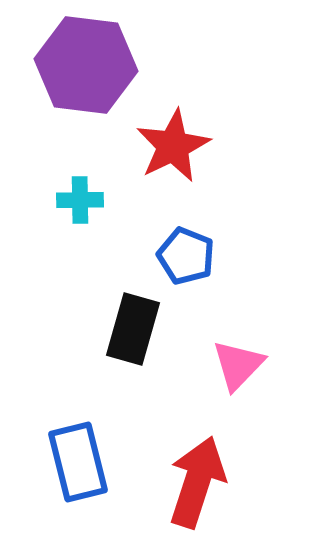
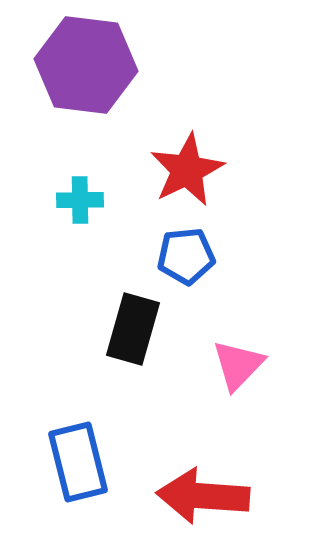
red star: moved 14 px right, 24 px down
blue pentagon: rotated 28 degrees counterclockwise
red arrow: moved 6 px right, 14 px down; rotated 104 degrees counterclockwise
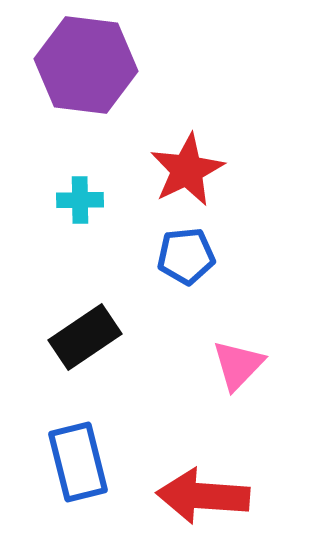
black rectangle: moved 48 px left, 8 px down; rotated 40 degrees clockwise
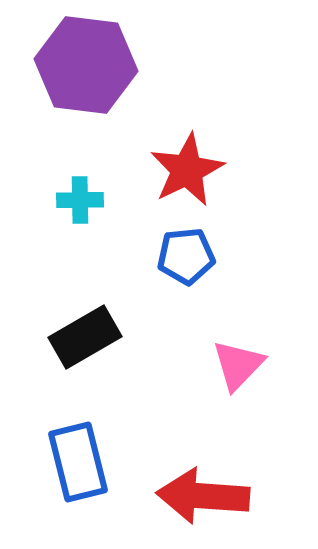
black rectangle: rotated 4 degrees clockwise
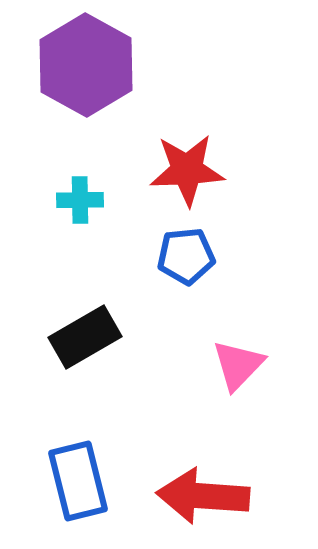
purple hexagon: rotated 22 degrees clockwise
red star: rotated 24 degrees clockwise
blue rectangle: moved 19 px down
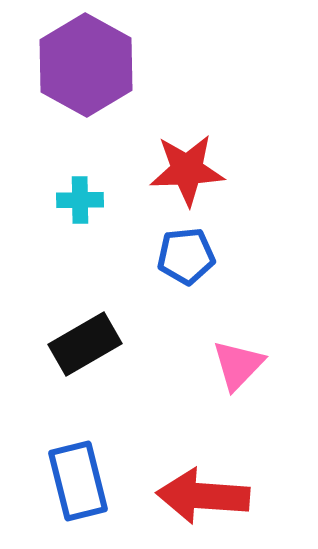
black rectangle: moved 7 px down
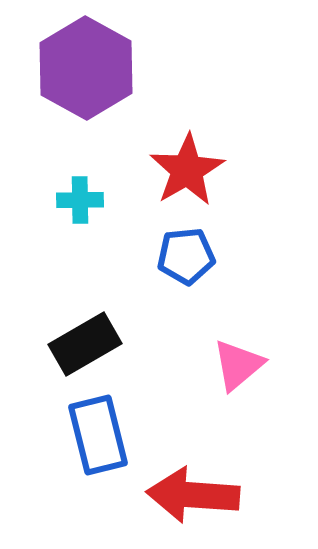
purple hexagon: moved 3 px down
red star: rotated 28 degrees counterclockwise
pink triangle: rotated 6 degrees clockwise
blue rectangle: moved 20 px right, 46 px up
red arrow: moved 10 px left, 1 px up
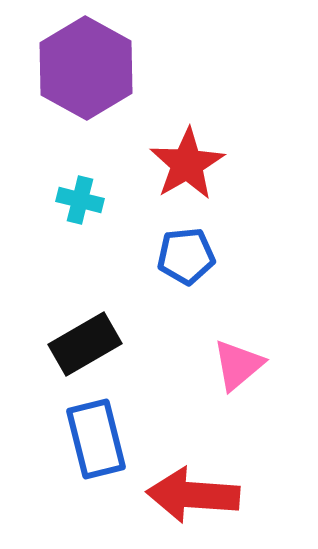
red star: moved 6 px up
cyan cross: rotated 15 degrees clockwise
blue rectangle: moved 2 px left, 4 px down
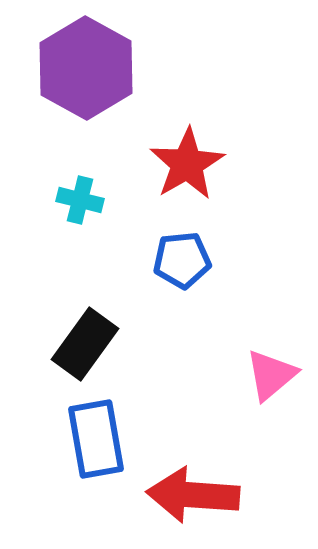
blue pentagon: moved 4 px left, 4 px down
black rectangle: rotated 24 degrees counterclockwise
pink triangle: moved 33 px right, 10 px down
blue rectangle: rotated 4 degrees clockwise
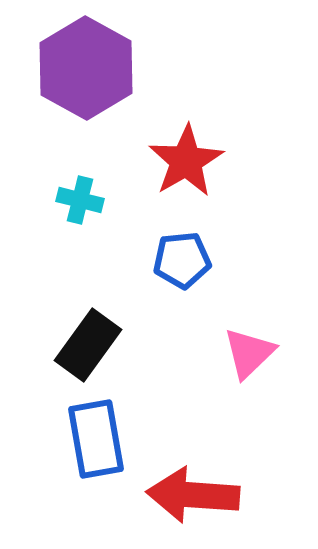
red star: moved 1 px left, 3 px up
black rectangle: moved 3 px right, 1 px down
pink triangle: moved 22 px left, 22 px up; rotated 4 degrees counterclockwise
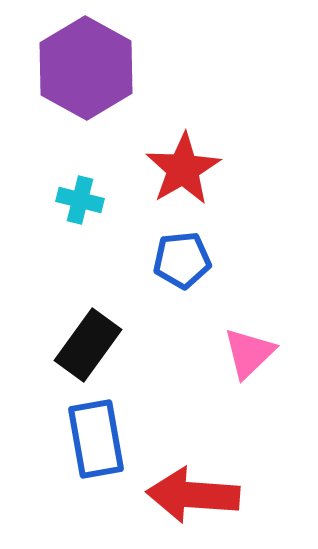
red star: moved 3 px left, 8 px down
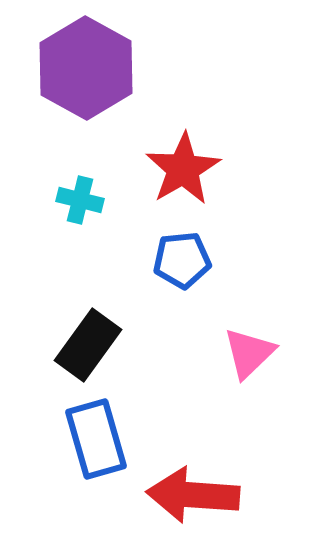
blue rectangle: rotated 6 degrees counterclockwise
